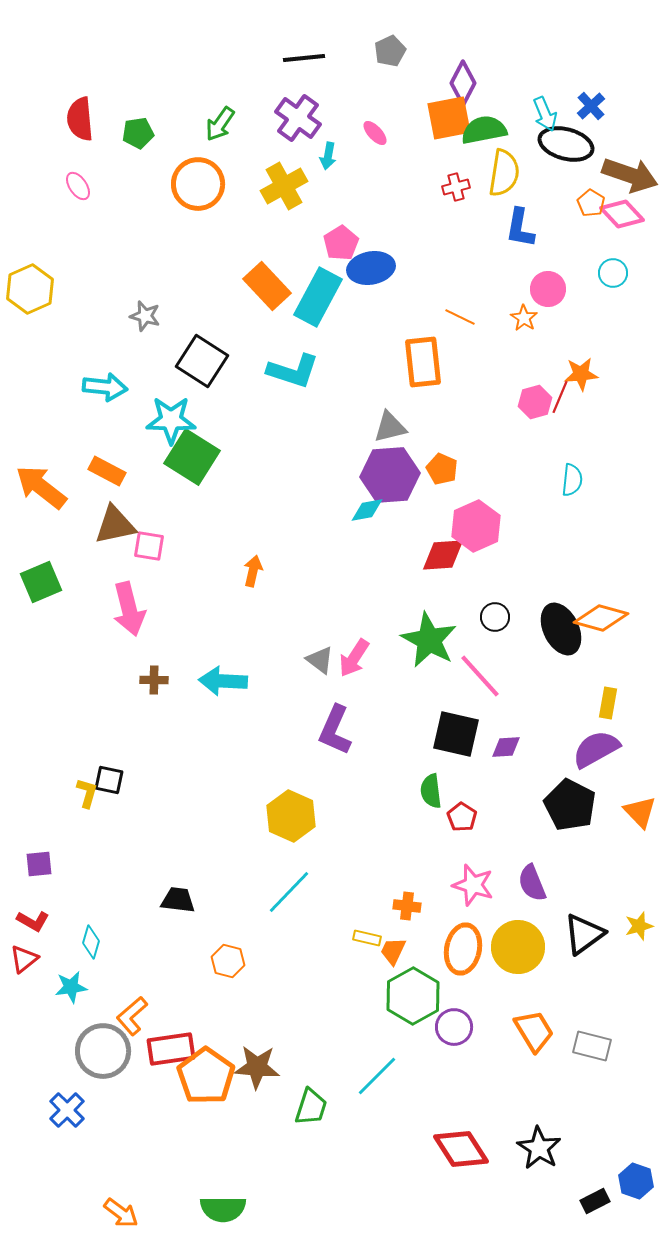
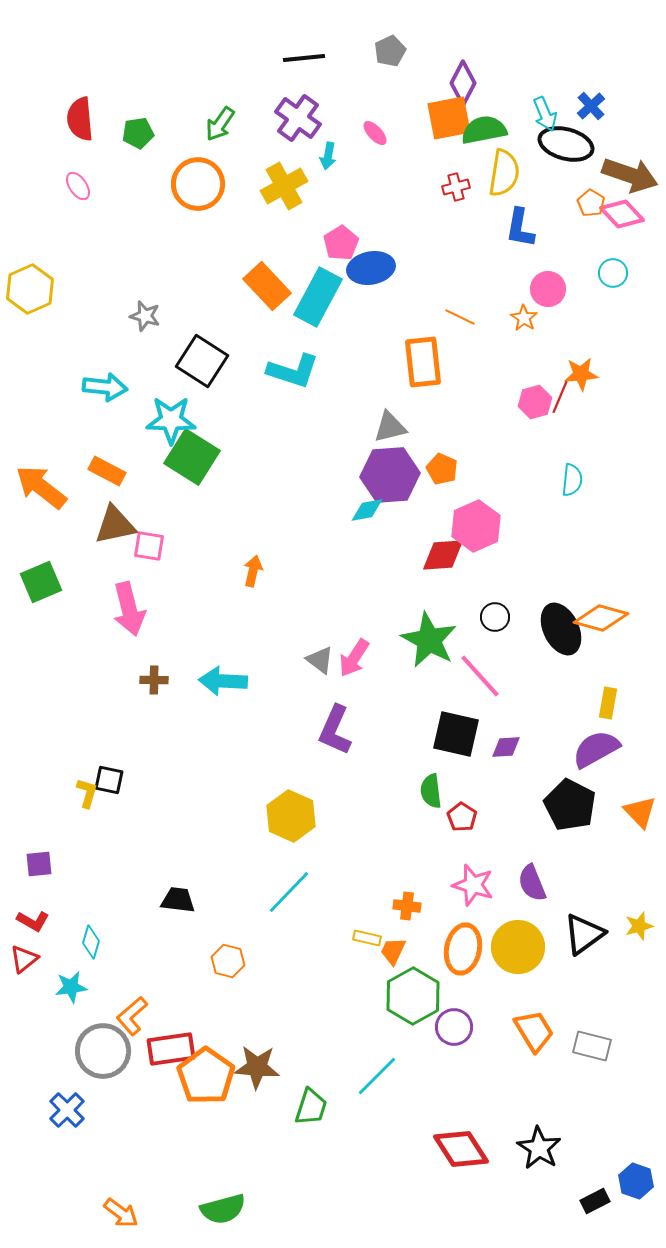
green semicircle at (223, 1209): rotated 15 degrees counterclockwise
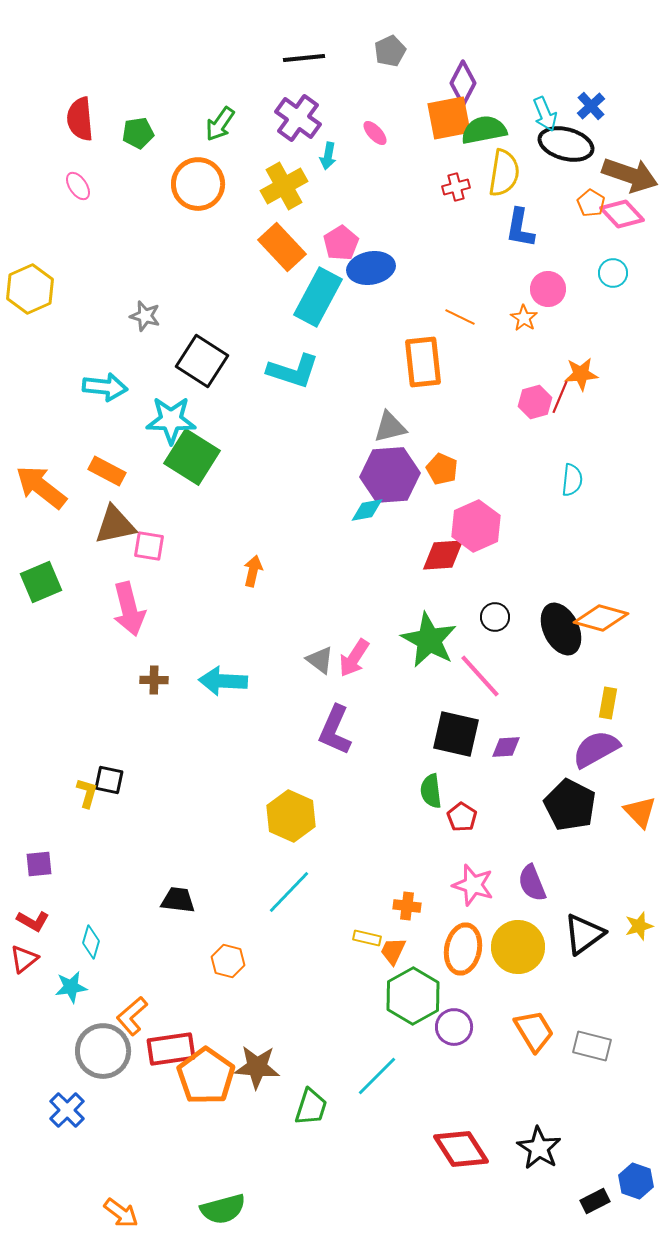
orange rectangle at (267, 286): moved 15 px right, 39 px up
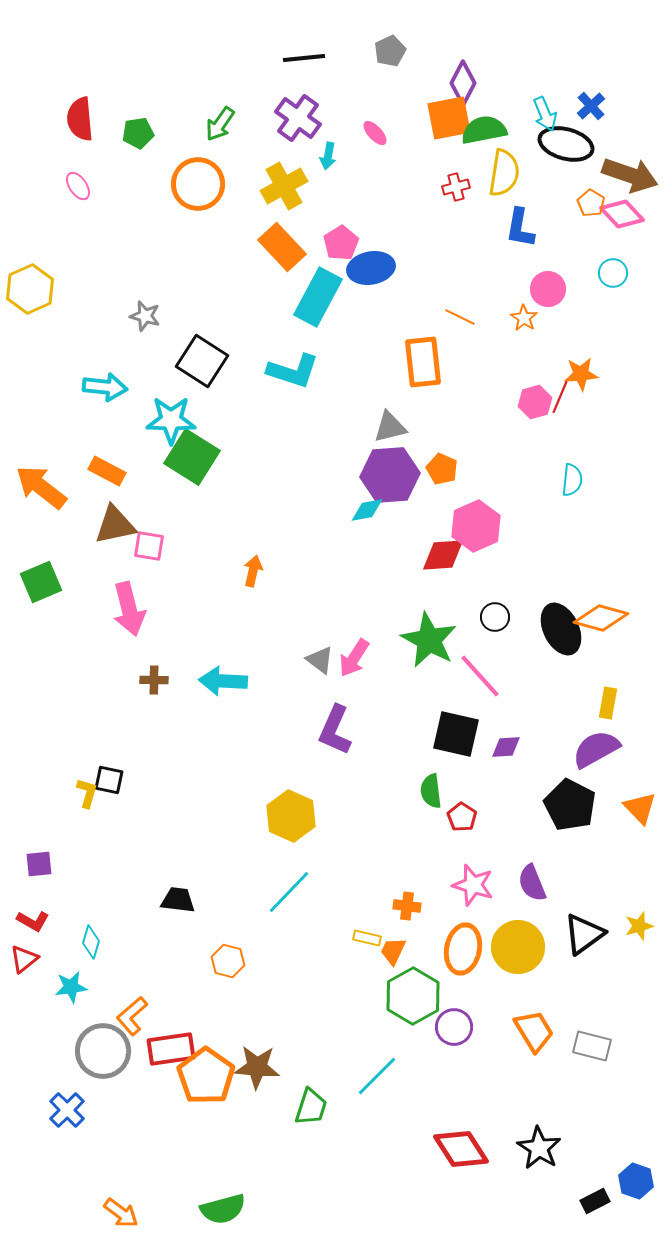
orange triangle at (640, 812): moved 4 px up
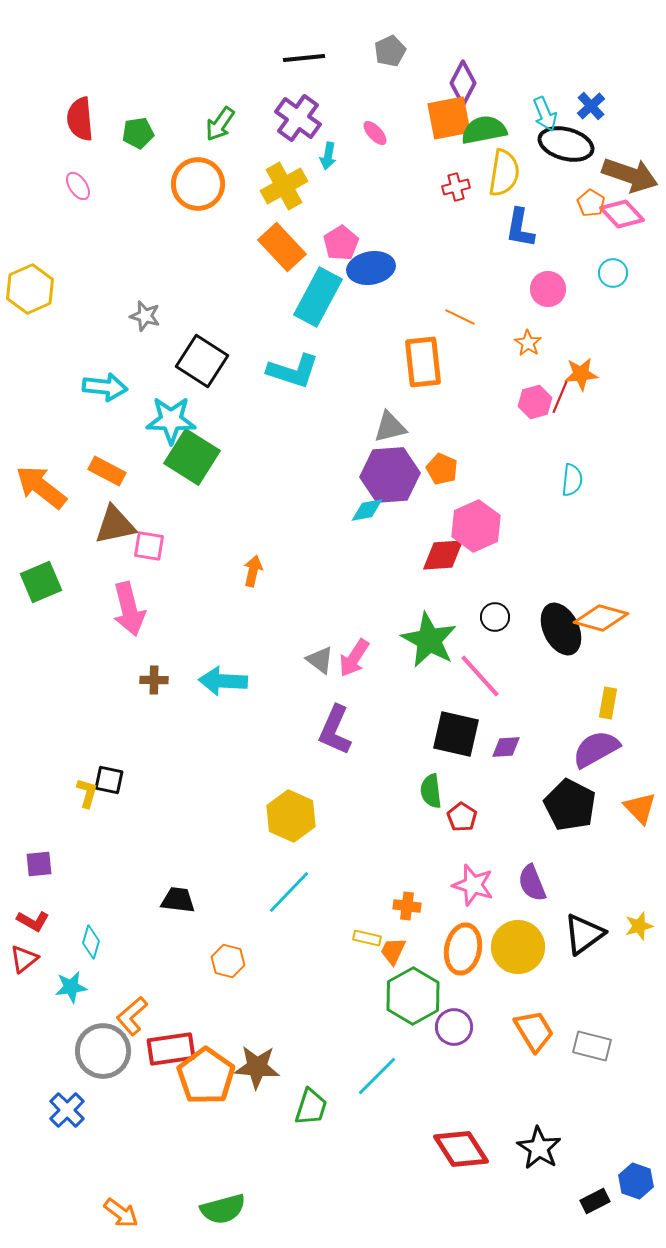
orange star at (524, 318): moved 4 px right, 25 px down
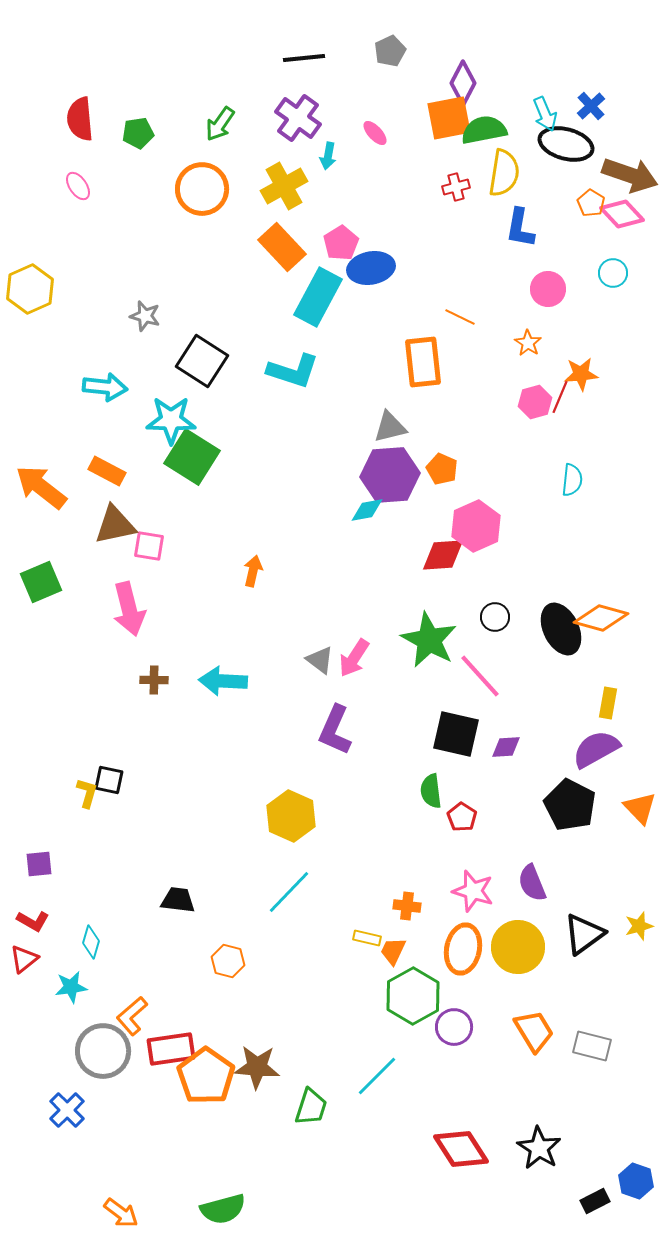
orange circle at (198, 184): moved 4 px right, 5 px down
pink star at (473, 885): moved 6 px down
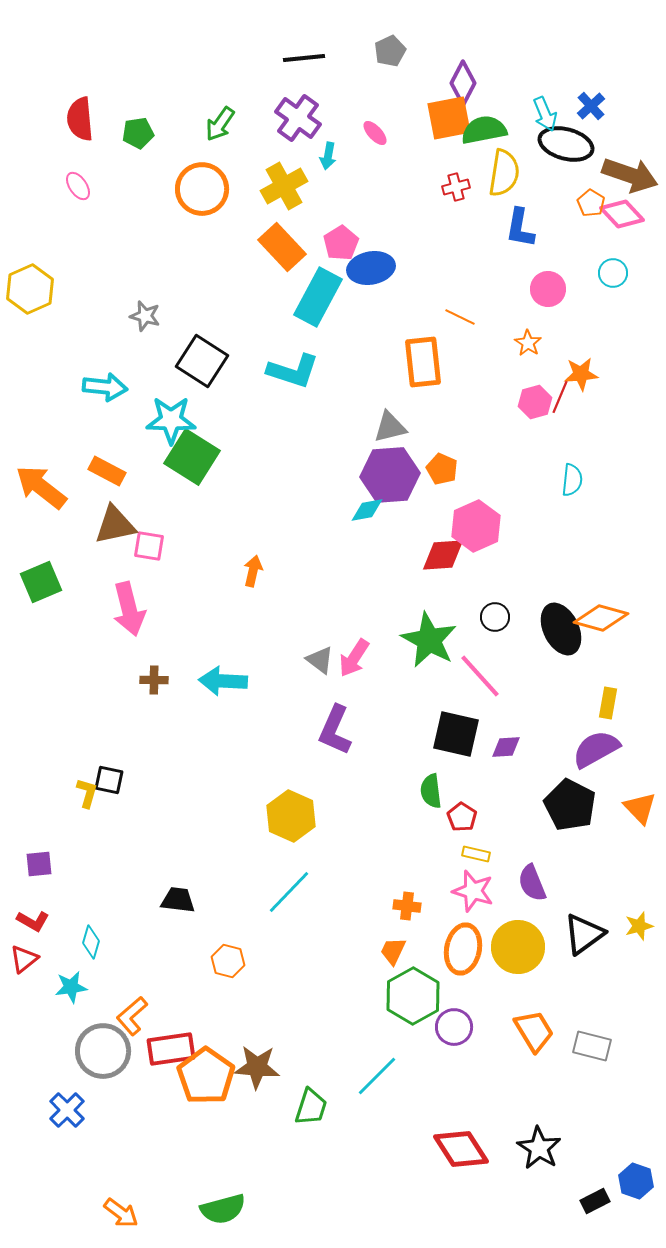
yellow rectangle at (367, 938): moved 109 px right, 84 px up
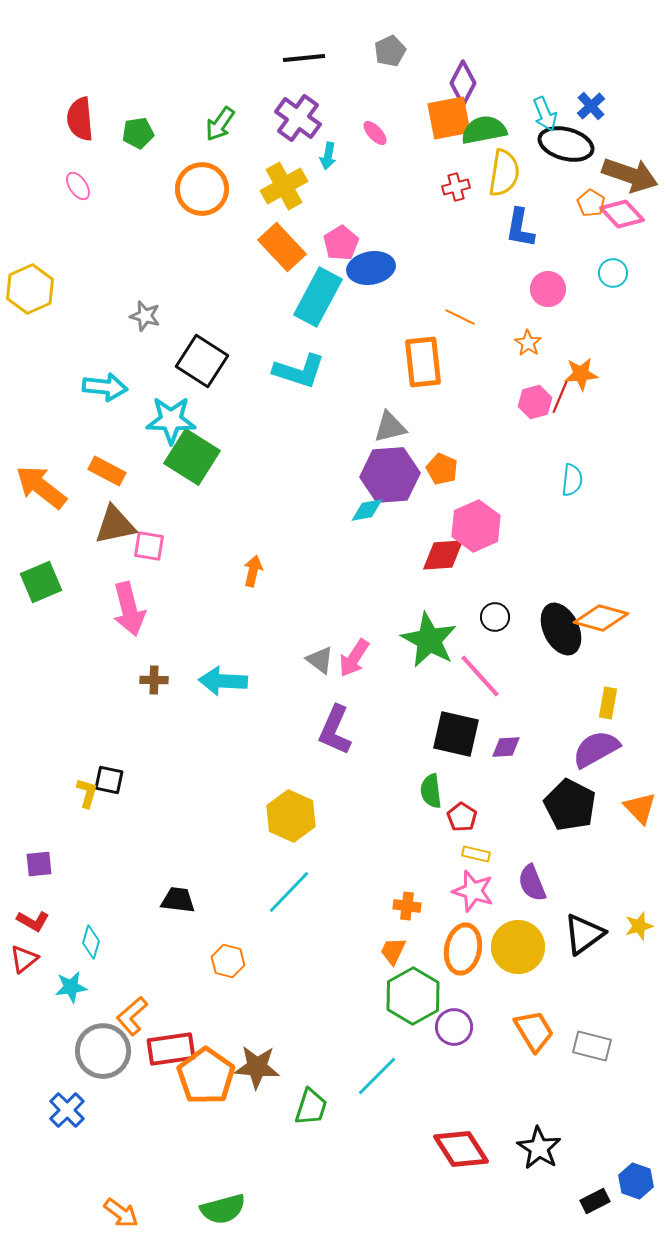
cyan L-shape at (293, 371): moved 6 px right
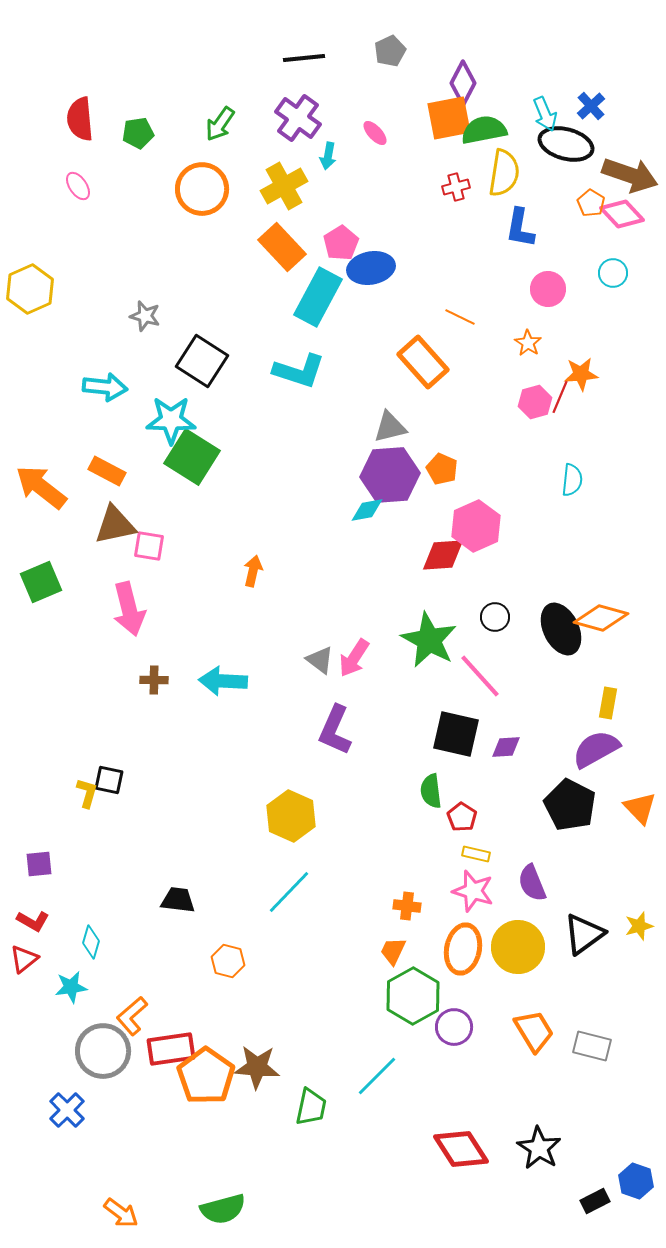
orange rectangle at (423, 362): rotated 36 degrees counterclockwise
green trapezoid at (311, 1107): rotated 6 degrees counterclockwise
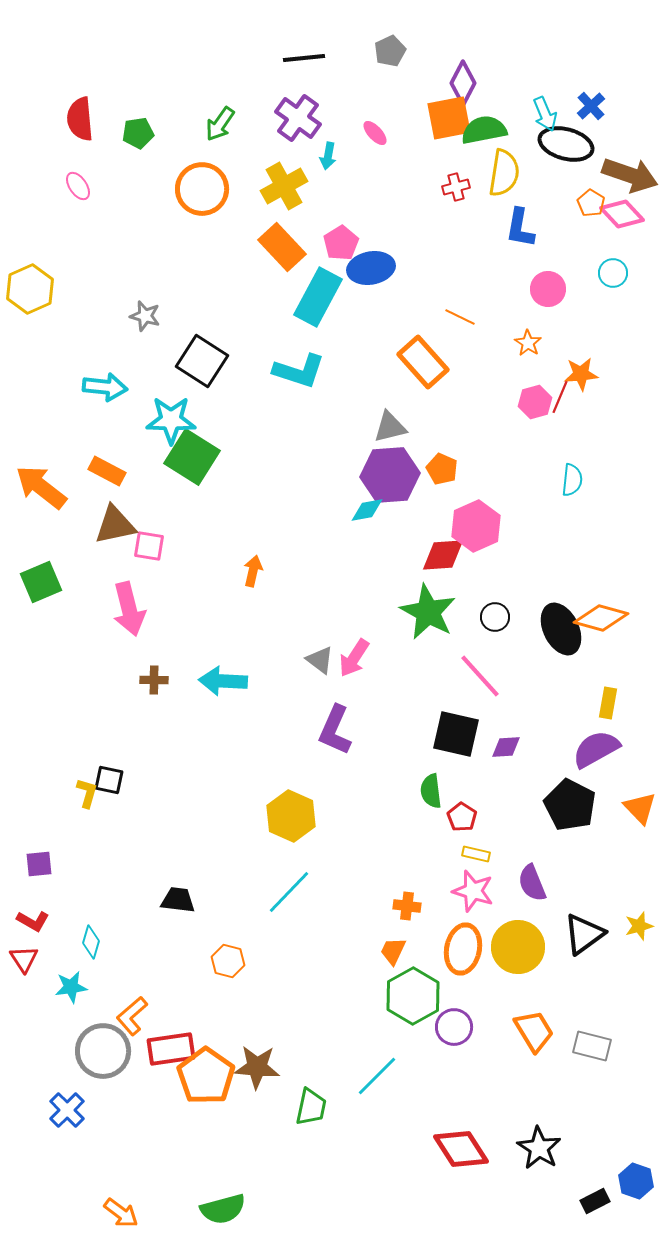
green star at (429, 640): moved 1 px left, 28 px up
red triangle at (24, 959): rotated 24 degrees counterclockwise
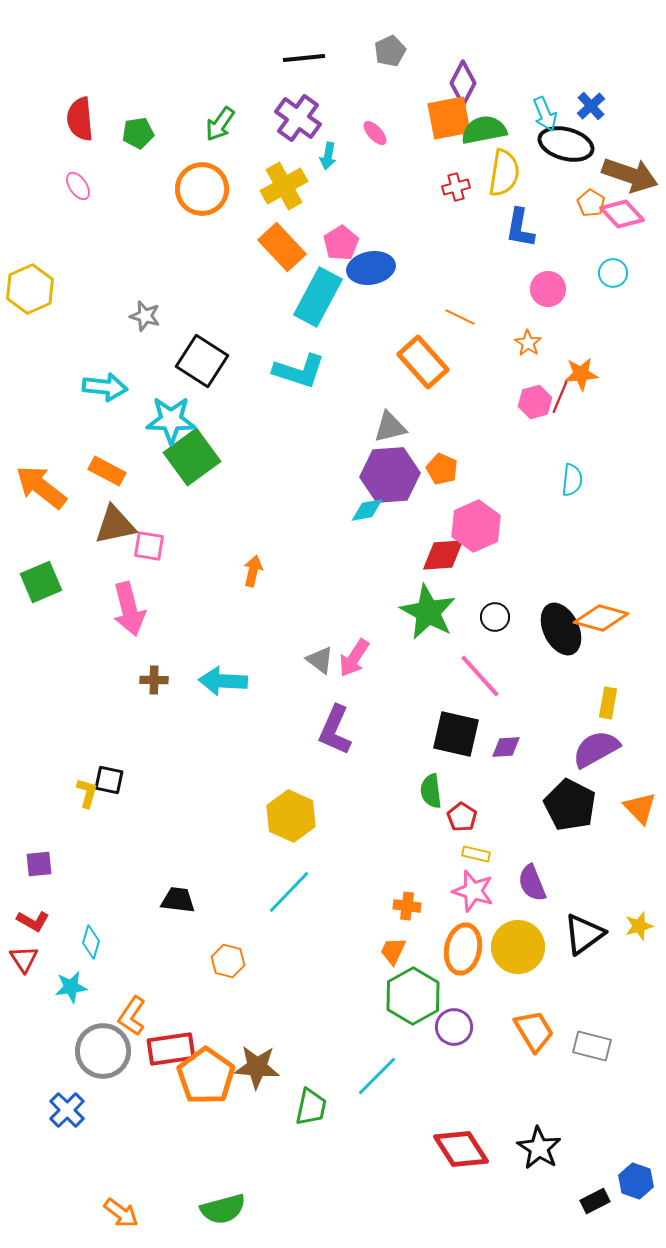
green square at (192, 457): rotated 22 degrees clockwise
orange L-shape at (132, 1016): rotated 15 degrees counterclockwise
